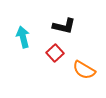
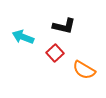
cyan arrow: rotated 55 degrees counterclockwise
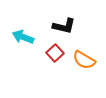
orange semicircle: moved 10 px up
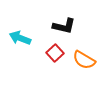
cyan arrow: moved 3 px left, 1 px down
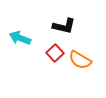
orange semicircle: moved 4 px left
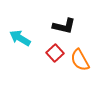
cyan arrow: rotated 10 degrees clockwise
orange semicircle: rotated 30 degrees clockwise
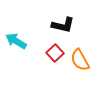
black L-shape: moved 1 px left, 1 px up
cyan arrow: moved 4 px left, 3 px down
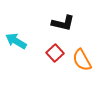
black L-shape: moved 2 px up
orange semicircle: moved 2 px right
